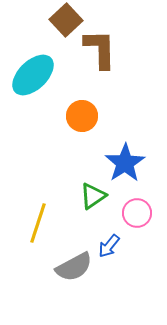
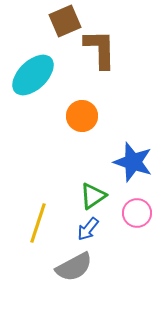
brown square: moved 1 px left, 1 px down; rotated 20 degrees clockwise
blue star: moved 8 px right, 1 px up; rotated 21 degrees counterclockwise
blue arrow: moved 21 px left, 17 px up
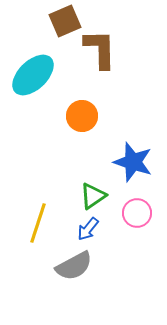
gray semicircle: moved 1 px up
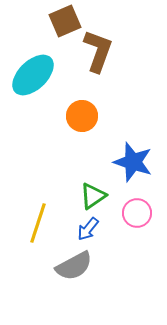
brown L-shape: moved 2 px left, 2 px down; rotated 21 degrees clockwise
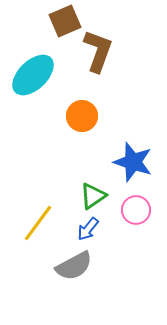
pink circle: moved 1 px left, 3 px up
yellow line: rotated 18 degrees clockwise
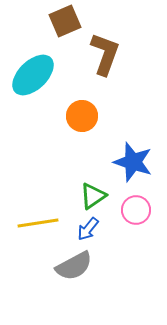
brown L-shape: moved 7 px right, 3 px down
yellow line: rotated 45 degrees clockwise
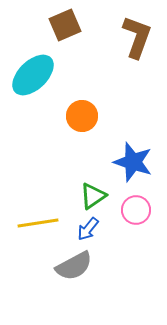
brown square: moved 4 px down
brown L-shape: moved 32 px right, 17 px up
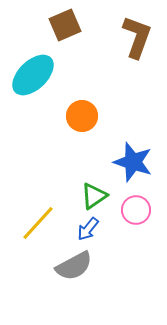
green triangle: moved 1 px right
yellow line: rotated 39 degrees counterclockwise
